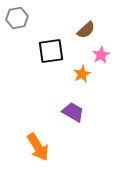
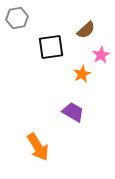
black square: moved 4 px up
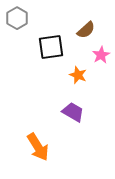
gray hexagon: rotated 20 degrees counterclockwise
orange star: moved 4 px left, 1 px down; rotated 24 degrees counterclockwise
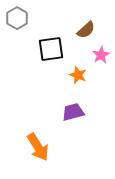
black square: moved 2 px down
purple trapezoid: rotated 45 degrees counterclockwise
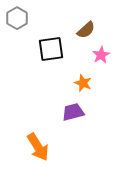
orange star: moved 5 px right, 8 px down
